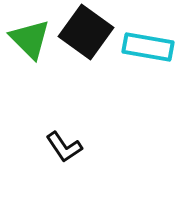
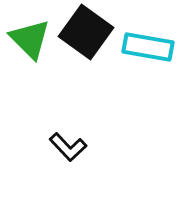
black L-shape: moved 4 px right; rotated 9 degrees counterclockwise
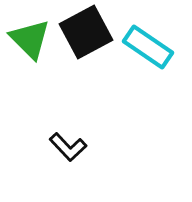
black square: rotated 26 degrees clockwise
cyan rectangle: rotated 24 degrees clockwise
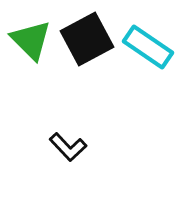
black square: moved 1 px right, 7 px down
green triangle: moved 1 px right, 1 px down
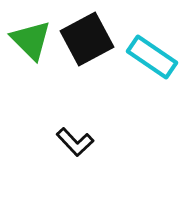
cyan rectangle: moved 4 px right, 10 px down
black L-shape: moved 7 px right, 5 px up
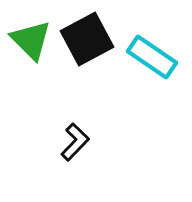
black L-shape: rotated 93 degrees counterclockwise
